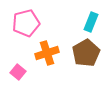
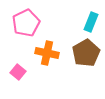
pink pentagon: rotated 12 degrees counterclockwise
orange cross: rotated 30 degrees clockwise
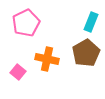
orange cross: moved 6 px down
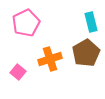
cyan rectangle: rotated 36 degrees counterclockwise
orange cross: moved 3 px right; rotated 30 degrees counterclockwise
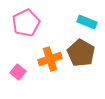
cyan rectangle: moved 4 px left; rotated 54 degrees counterclockwise
brown pentagon: moved 5 px left; rotated 12 degrees counterclockwise
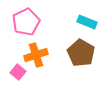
pink pentagon: moved 1 px up
orange cross: moved 14 px left, 4 px up
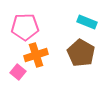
pink pentagon: moved 1 px left, 5 px down; rotated 24 degrees clockwise
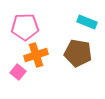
brown pentagon: moved 3 px left; rotated 20 degrees counterclockwise
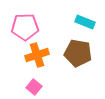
cyan rectangle: moved 2 px left
orange cross: moved 1 px right
pink square: moved 16 px right, 15 px down
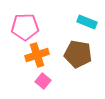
cyan rectangle: moved 2 px right
brown pentagon: moved 1 px down
pink square: moved 9 px right, 6 px up
